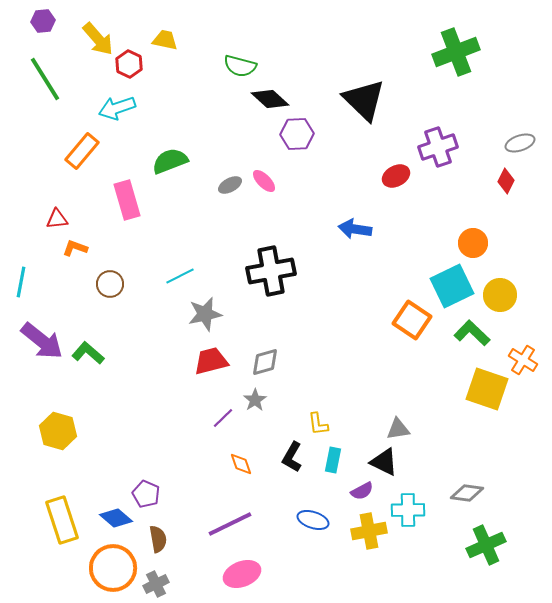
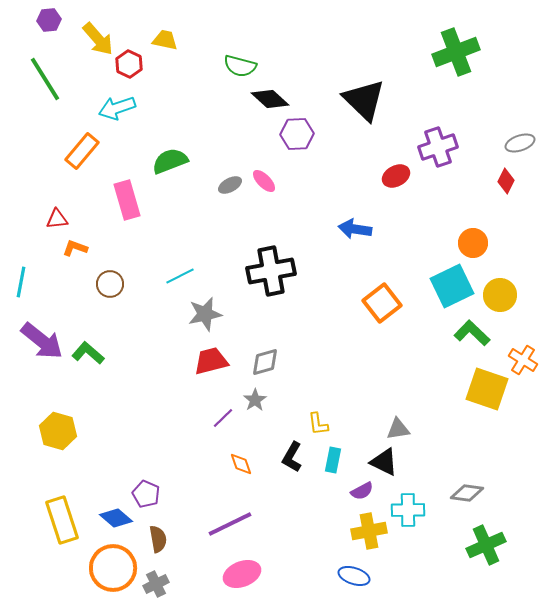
purple hexagon at (43, 21): moved 6 px right, 1 px up
orange square at (412, 320): moved 30 px left, 17 px up; rotated 18 degrees clockwise
blue ellipse at (313, 520): moved 41 px right, 56 px down
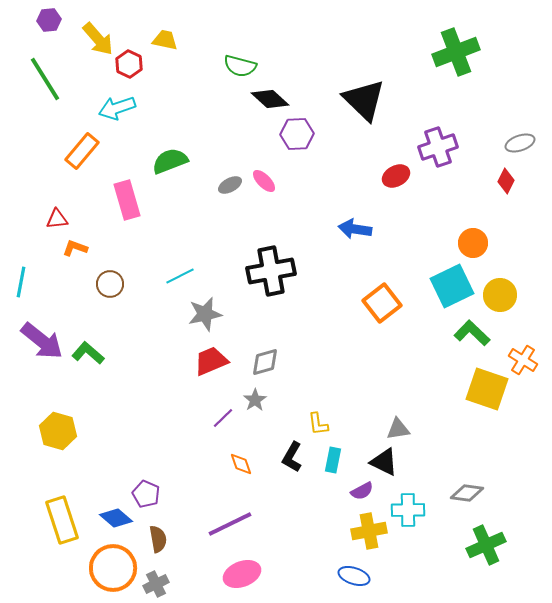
red trapezoid at (211, 361): rotated 9 degrees counterclockwise
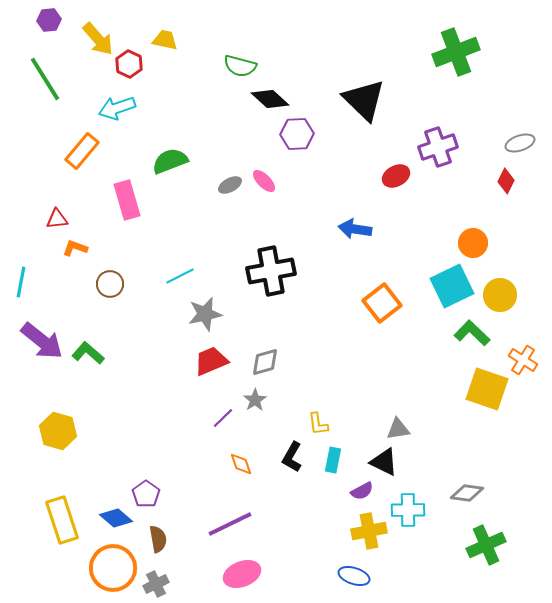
purple pentagon at (146, 494): rotated 12 degrees clockwise
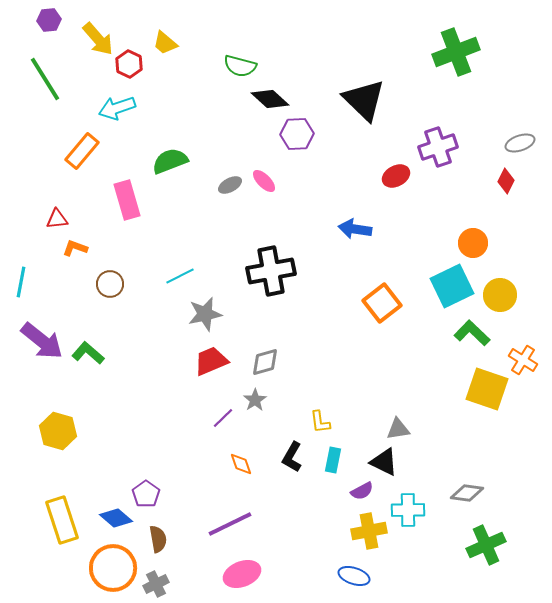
yellow trapezoid at (165, 40): moved 3 px down; rotated 152 degrees counterclockwise
yellow L-shape at (318, 424): moved 2 px right, 2 px up
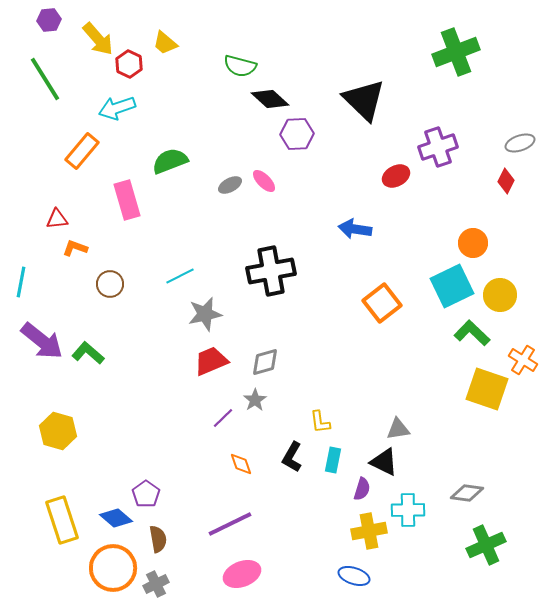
purple semicircle at (362, 491): moved 2 px up; rotated 45 degrees counterclockwise
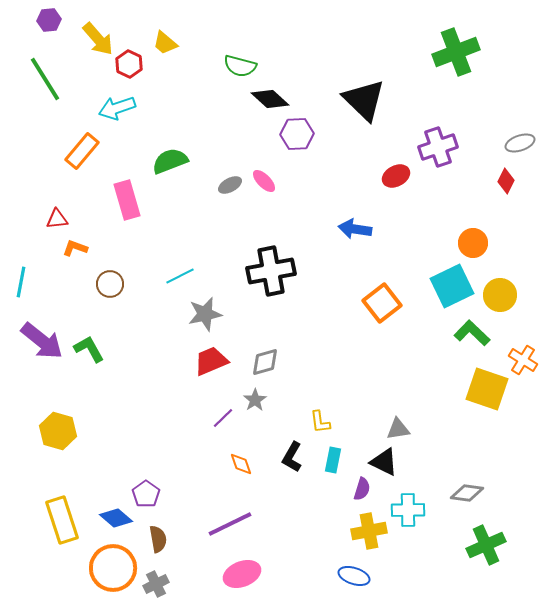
green L-shape at (88, 353): moved 1 px right, 4 px up; rotated 20 degrees clockwise
